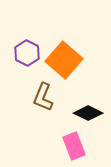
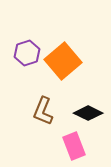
purple hexagon: rotated 15 degrees clockwise
orange square: moved 1 px left, 1 px down; rotated 9 degrees clockwise
brown L-shape: moved 14 px down
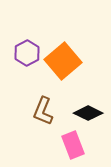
purple hexagon: rotated 10 degrees counterclockwise
pink rectangle: moved 1 px left, 1 px up
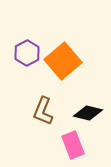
black diamond: rotated 12 degrees counterclockwise
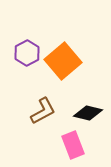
brown L-shape: rotated 140 degrees counterclockwise
